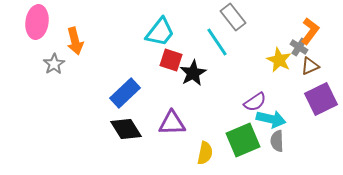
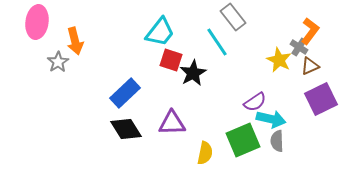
gray star: moved 4 px right, 2 px up
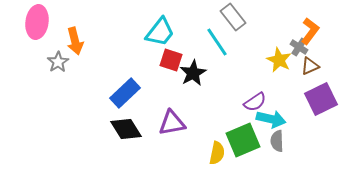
purple triangle: rotated 8 degrees counterclockwise
yellow semicircle: moved 12 px right
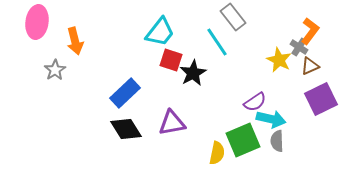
gray star: moved 3 px left, 8 px down
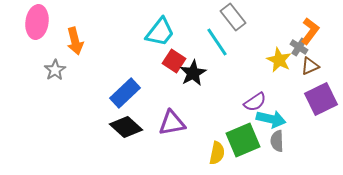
red square: moved 3 px right, 1 px down; rotated 15 degrees clockwise
black diamond: moved 2 px up; rotated 16 degrees counterclockwise
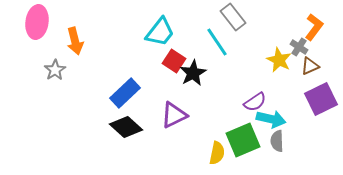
orange L-shape: moved 4 px right, 4 px up
purple triangle: moved 2 px right, 8 px up; rotated 16 degrees counterclockwise
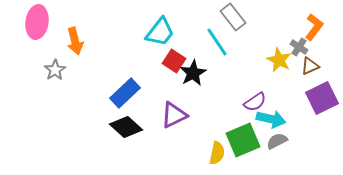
purple square: moved 1 px right, 1 px up
gray semicircle: rotated 65 degrees clockwise
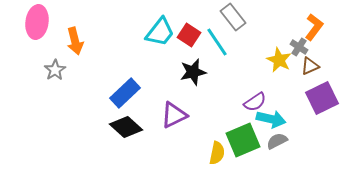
red square: moved 15 px right, 26 px up
black star: moved 1 px up; rotated 16 degrees clockwise
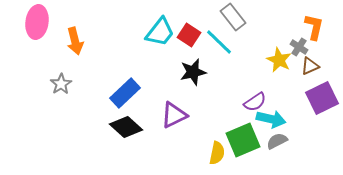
orange L-shape: rotated 24 degrees counterclockwise
cyan line: moved 2 px right; rotated 12 degrees counterclockwise
gray star: moved 6 px right, 14 px down
